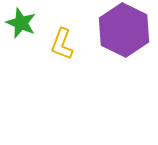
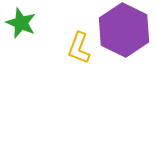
yellow L-shape: moved 17 px right, 4 px down
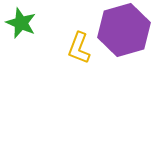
purple hexagon: rotated 18 degrees clockwise
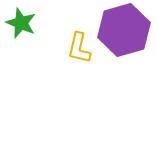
yellow L-shape: rotated 8 degrees counterclockwise
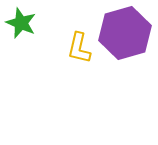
purple hexagon: moved 1 px right, 3 px down
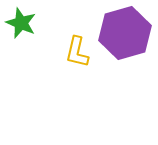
yellow L-shape: moved 2 px left, 4 px down
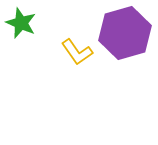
yellow L-shape: rotated 48 degrees counterclockwise
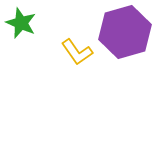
purple hexagon: moved 1 px up
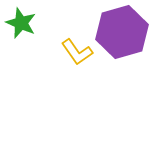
purple hexagon: moved 3 px left
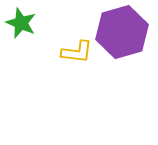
yellow L-shape: rotated 48 degrees counterclockwise
